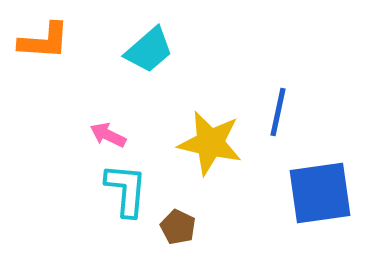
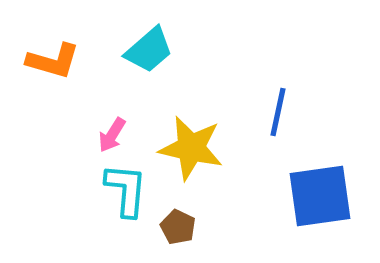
orange L-shape: moved 9 px right, 20 px down; rotated 12 degrees clockwise
pink arrow: moved 4 px right; rotated 84 degrees counterclockwise
yellow star: moved 19 px left, 5 px down
blue square: moved 3 px down
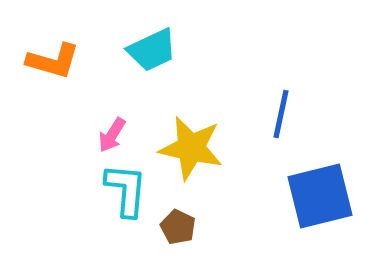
cyan trapezoid: moved 3 px right; rotated 16 degrees clockwise
blue line: moved 3 px right, 2 px down
blue square: rotated 6 degrees counterclockwise
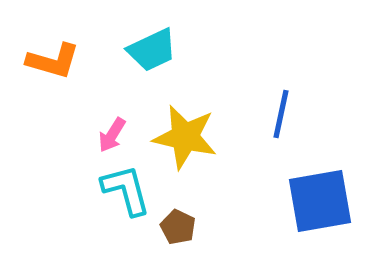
yellow star: moved 6 px left, 11 px up
cyan L-shape: rotated 20 degrees counterclockwise
blue square: moved 5 px down; rotated 4 degrees clockwise
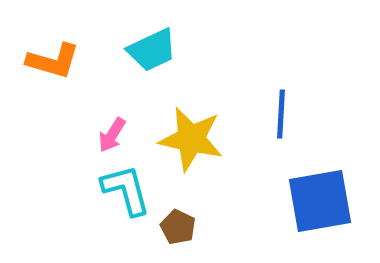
blue line: rotated 9 degrees counterclockwise
yellow star: moved 6 px right, 2 px down
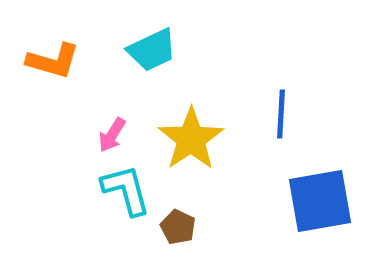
yellow star: rotated 26 degrees clockwise
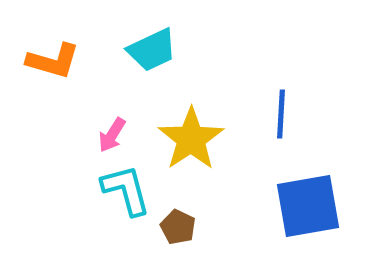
blue square: moved 12 px left, 5 px down
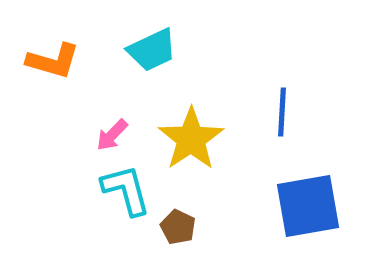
blue line: moved 1 px right, 2 px up
pink arrow: rotated 12 degrees clockwise
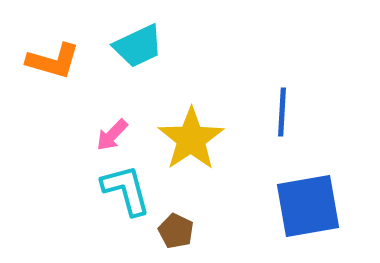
cyan trapezoid: moved 14 px left, 4 px up
brown pentagon: moved 2 px left, 4 px down
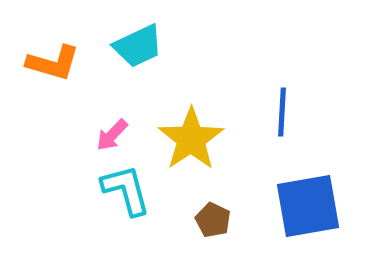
orange L-shape: moved 2 px down
brown pentagon: moved 37 px right, 11 px up
